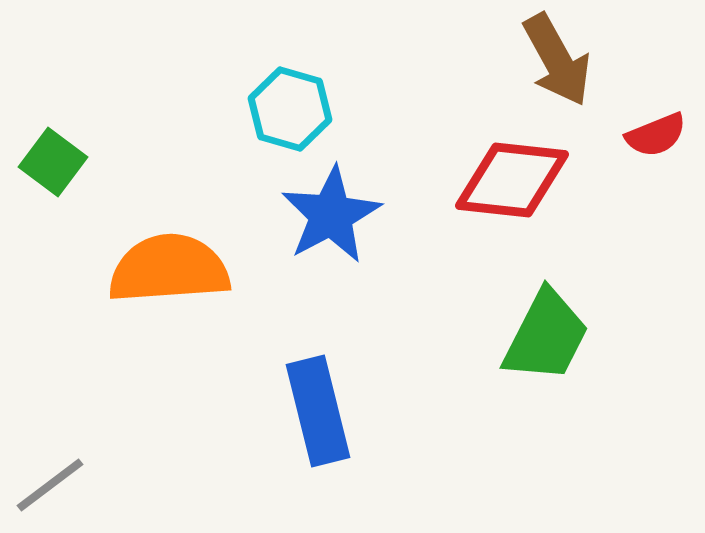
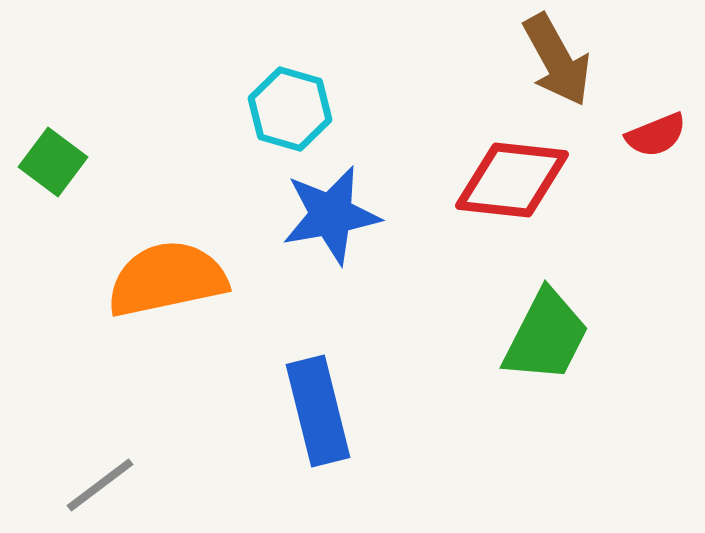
blue star: rotated 18 degrees clockwise
orange semicircle: moved 2 px left, 10 px down; rotated 8 degrees counterclockwise
gray line: moved 50 px right
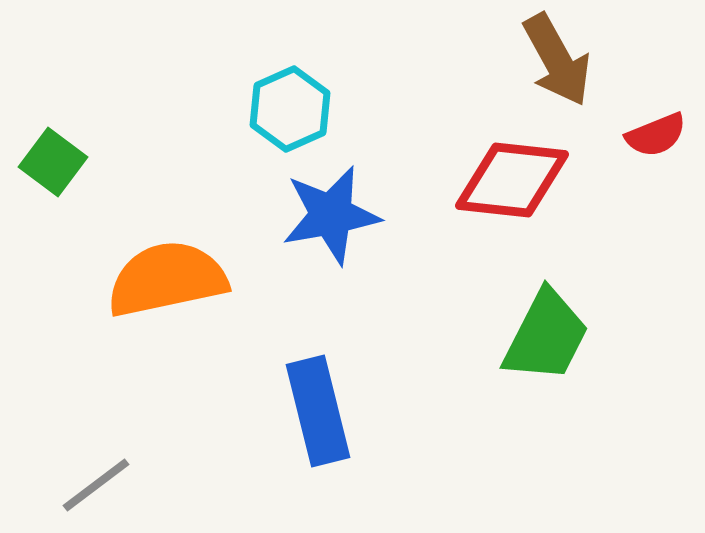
cyan hexagon: rotated 20 degrees clockwise
gray line: moved 4 px left
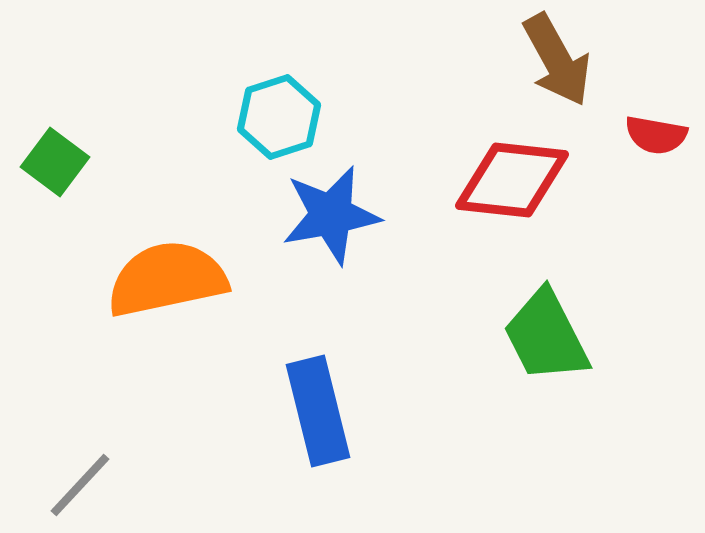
cyan hexagon: moved 11 px left, 8 px down; rotated 6 degrees clockwise
red semicircle: rotated 32 degrees clockwise
green square: moved 2 px right
green trapezoid: rotated 126 degrees clockwise
gray line: moved 16 px left; rotated 10 degrees counterclockwise
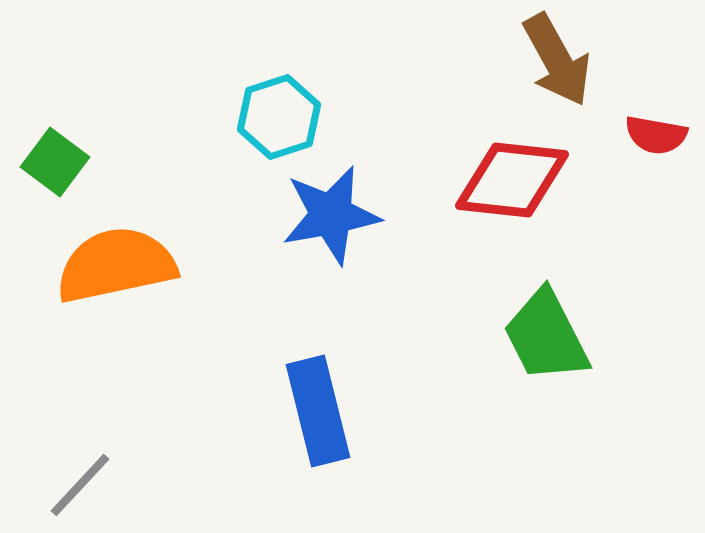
orange semicircle: moved 51 px left, 14 px up
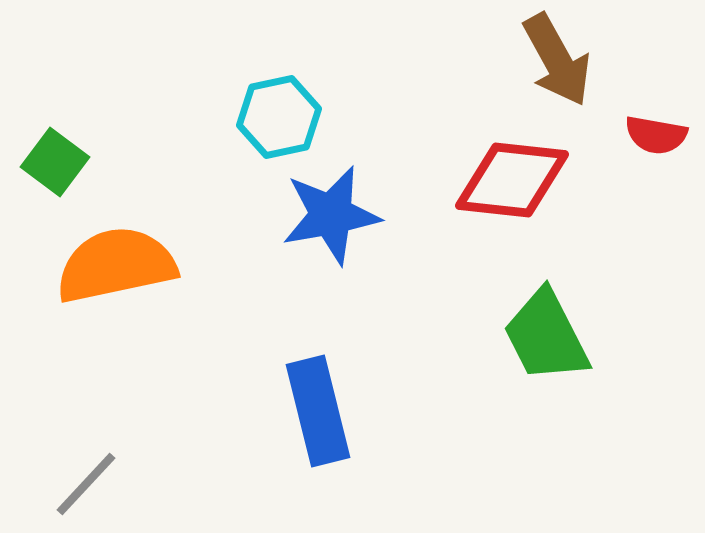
cyan hexagon: rotated 6 degrees clockwise
gray line: moved 6 px right, 1 px up
